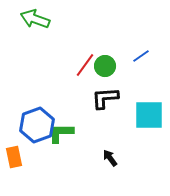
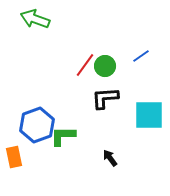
green L-shape: moved 2 px right, 3 px down
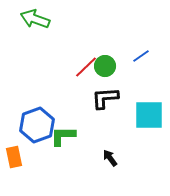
red line: moved 1 px right, 2 px down; rotated 10 degrees clockwise
